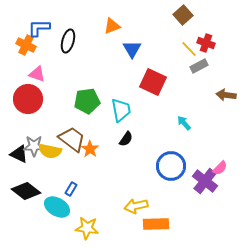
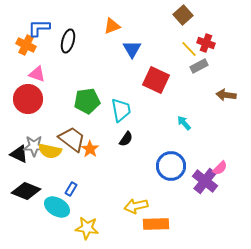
red square: moved 3 px right, 2 px up
black diamond: rotated 16 degrees counterclockwise
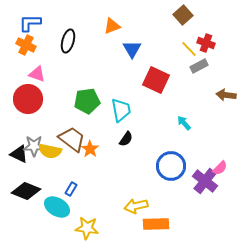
blue L-shape: moved 9 px left, 5 px up
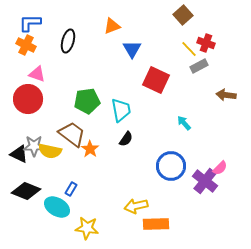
brown trapezoid: moved 5 px up
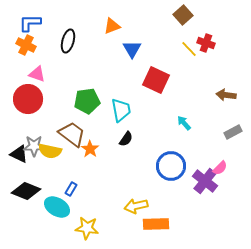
gray rectangle: moved 34 px right, 66 px down
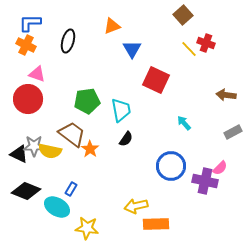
purple cross: rotated 25 degrees counterclockwise
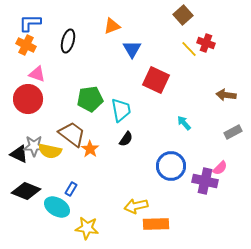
green pentagon: moved 3 px right, 2 px up
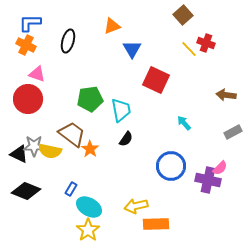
purple cross: moved 3 px right, 1 px up
cyan ellipse: moved 32 px right
yellow star: moved 1 px right, 2 px down; rotated 30 degrees clockwise
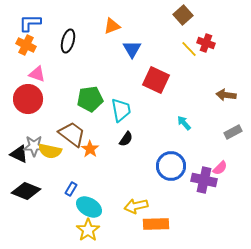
purple cross: moved 4 px left
